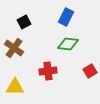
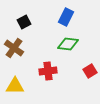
yellow triangle: moved 1 px up
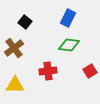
blue rectangle: moved 2 px right, 1 px down
black square: moved 1 px right; rotated 24 degrees counterclockwise
green diamond: moved 1 px right, 1 px down
brown cross: rotated 18 degrees clockwise
yellow triangle: moved 1 px up
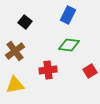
blue rectangle: moved 3 px up
brown cross: moved 1 px right, 3 px down
red cross: moved 1 px up
yellow triangle: rotated 12 degrees counterclockwise
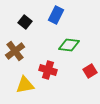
blue rectangle: moved 12 px left
red cross: rotated 24 degrees clockwise
yellow triangle: moved 10 px right
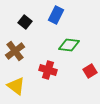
yellow triangle: moved 9 px left, 1 px down; rotated 48 degrees clockwise
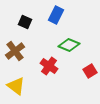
black square: rotated 16 degrees counterclockwise
green diamond: rotated 15 degrees clockwise
red cross: moved 1 px right, 4 px up; rotated 18 degrees clockwise
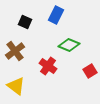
red cross: moved 1 px left
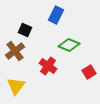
black square: moved 8 px down
red square: moved 1 px left, 1 px down
yellow triangle: rotated 30 degrees clockwise
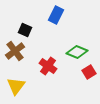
green diamond: moved 8 px right, 7 px down
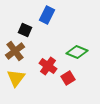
blue rectangle: moved 9 px left
red square: moved 21 px left, 6 px down
yellow triangle: moved 8 px up
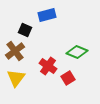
blue rectangle: rotated 48 degrees clockwise
